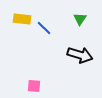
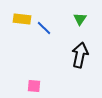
black arrow: rotated 95 degrees counterclockwise
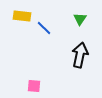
yellow rectangle: moved 3 px up
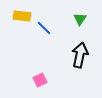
pink square: moved 6 px right, 6 px up; rotated 32 degrees counterclockwise
